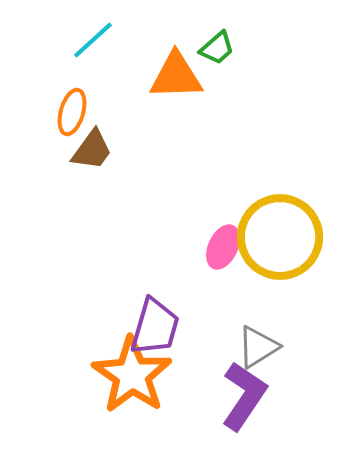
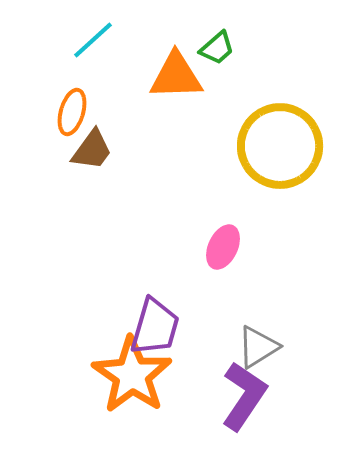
yellow circle: moved 91 px up
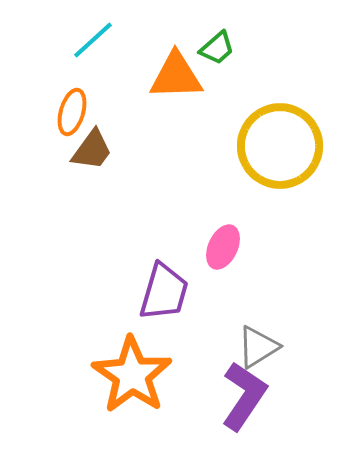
purple trapezoid: moved 9 px right, 35 px up
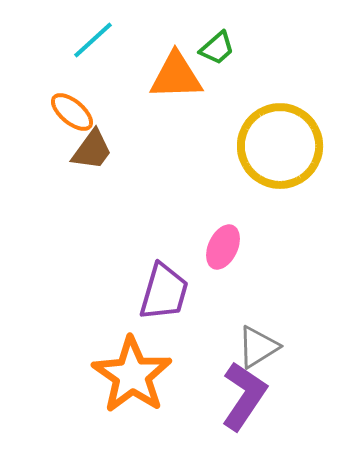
orange ellipse: rotated 66 degrees counterclockwise
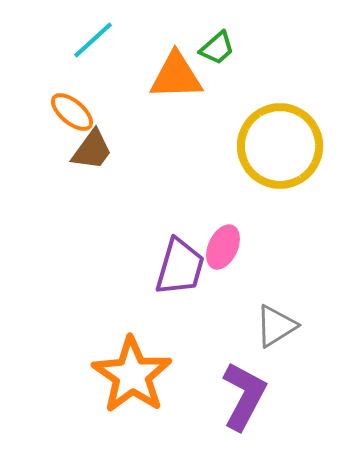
purple trapezoid: moved 16 px right, 25 px up
gray triangle: moved 18 px right, 21 px up
purple L-shape: rotated 6 degrees counterclockwise
